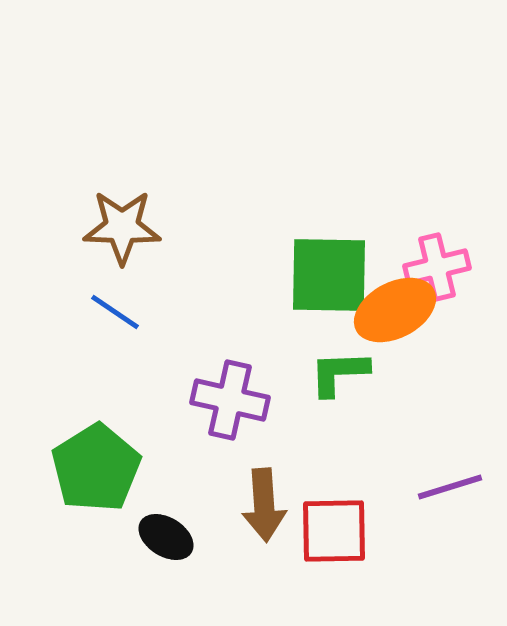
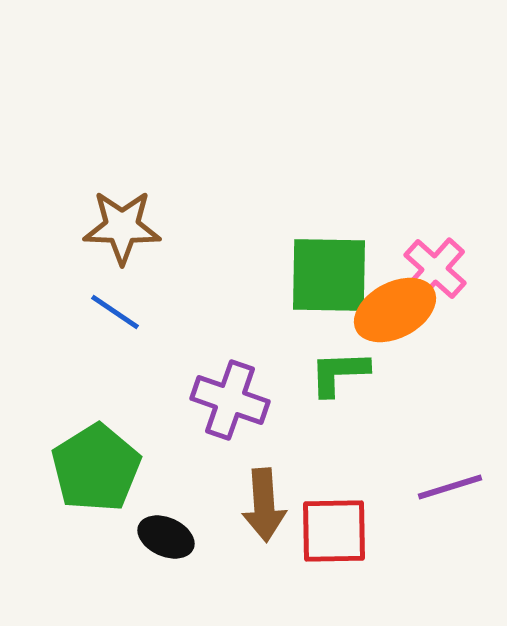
pink cross: moved 2 px left, 2 px down; rotated 34 degrees counterclockwise
purple cross: rotated 6 degrees clockwise
black ellipse: rotated 8 degrees counterclockwise
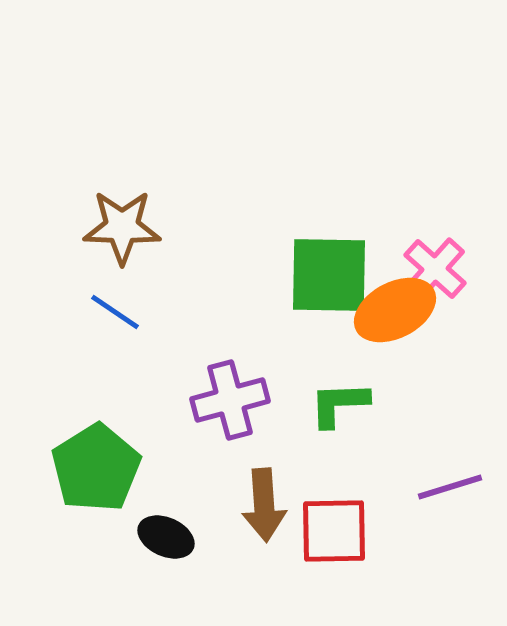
green L-shape: moved 31 px down
purple cross: rotated 34 degrees counterclockwise
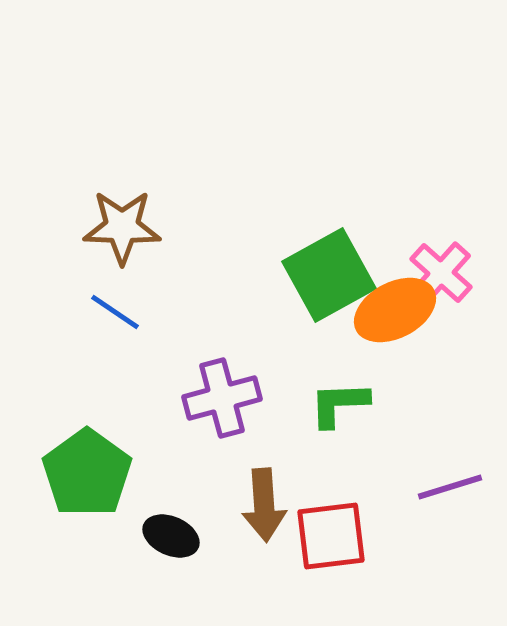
pink cross: moved 6 px right, 4 px down
green square: rotated 30 degrees counterclockwise
purple cross: moved 8 px left, 2 px up
green pentagon: moved 9 px left, 5 px down; rotated 4 degrees counterclockwise
red square: moved 3 px left, 5 px down; rotated 6 degrees counterclockwise
black ellipse: moved 5 px right, 1 px up
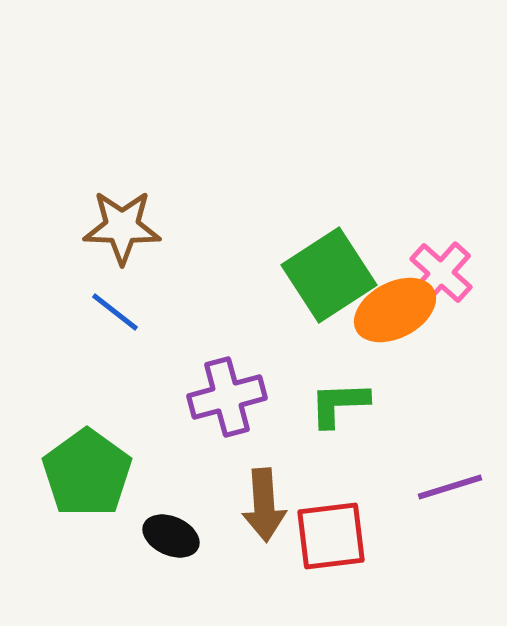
green square: rotated 4 degrees counterclockwise
blue line: rotated 4 degrees clockwise
purple cross: moved 5 px right, 1 px up
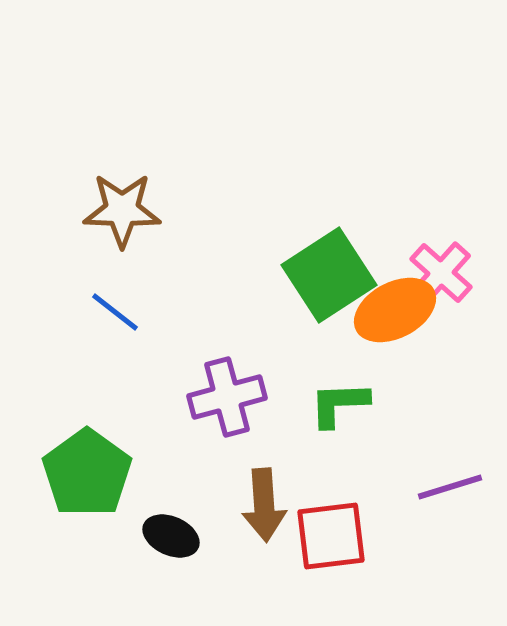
brown star: moved 17 px up
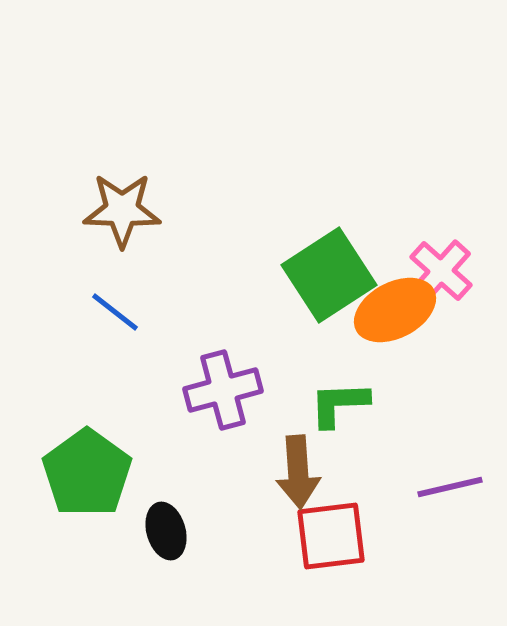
pink cross: moved 2 px up
purple cross: moved 4 px left, 7 px up
purple line: rotated 4 degrees clockwise
brown arrow: moved 34 px right, 33 px up
black ellipse: moved 5 px left, 5 px up; rotated 50 degrees clockwise
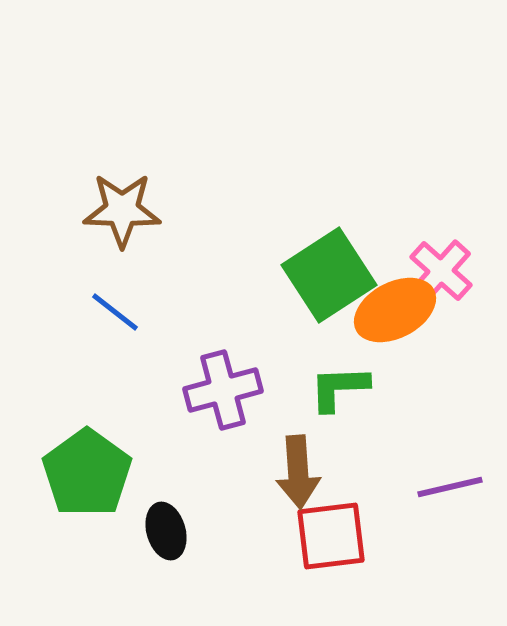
green L-shape: moved 16 px up
